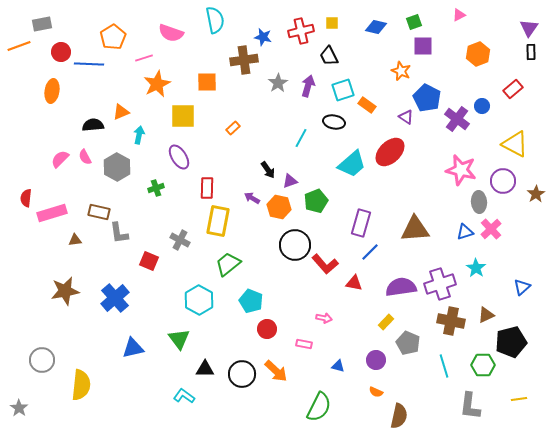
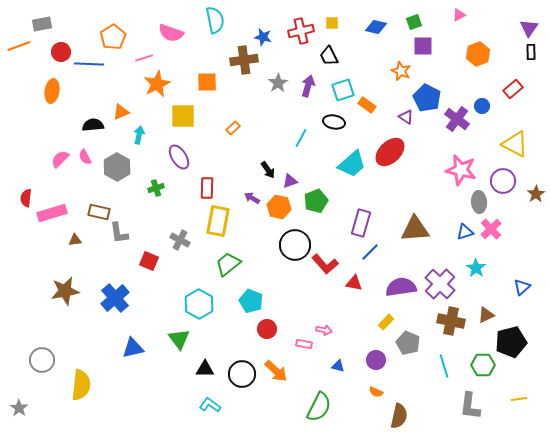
purple cross at (440, 284): rotated 28 degrees counterclockwise
cyan hexagon at (199, 300): moved 4 px down
pink arrow at (324, 318): moved 12 px down
cyan L-shape at (184, 396): moved 26 px right, 9 px down
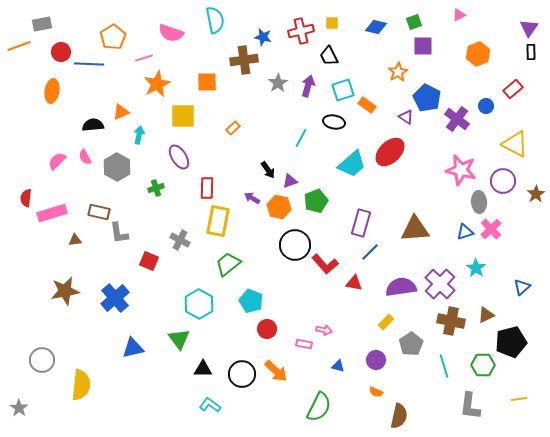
orange star at (401, 71): moved 3 px left, 1 px down; rotated 18 degrees clockwise
blue circle at (482, 106): moved 4 px right
pink semicircle at (60, 159): moved 3 px left, 2 px down
gray pentagon at (408, 343): moved 3 px right, 1 px down; rotated 15 degrees clockwise
black triangle at (205, 369): moved 2 px left
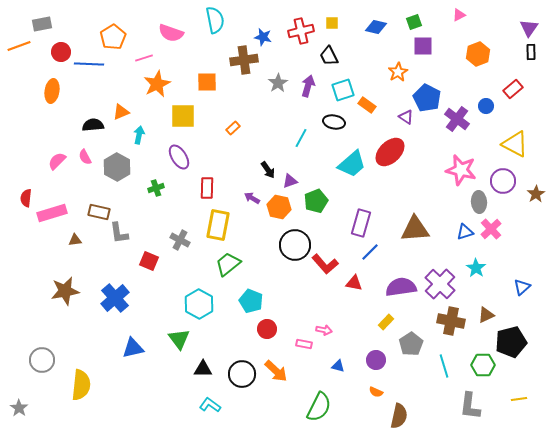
yellow rectangle at (218, 221): moved 4 px down
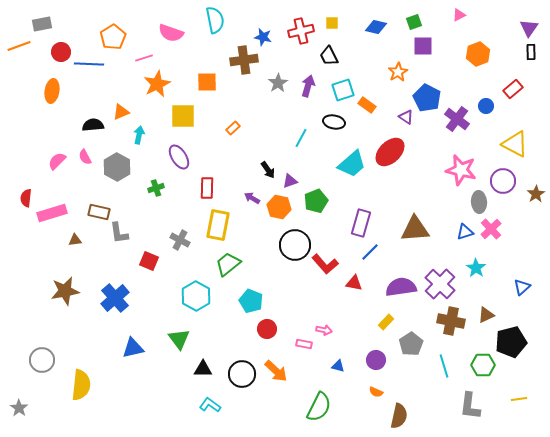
cyan hexagon at (199, 304): moved 3 px left, 8 px up
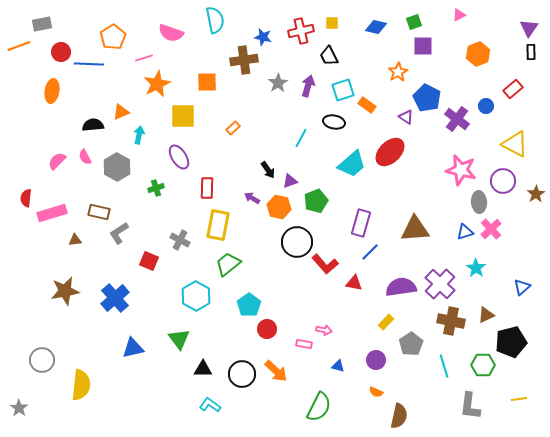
gray L-shape at (119, 233): rotated 65 degrees clockwise
black circle at (295, 245): moved 2 px right, 3 px up
cyan pentagon at (251, 301): moved 2 px left, 4 px down; rotated 15 degrees clockwise
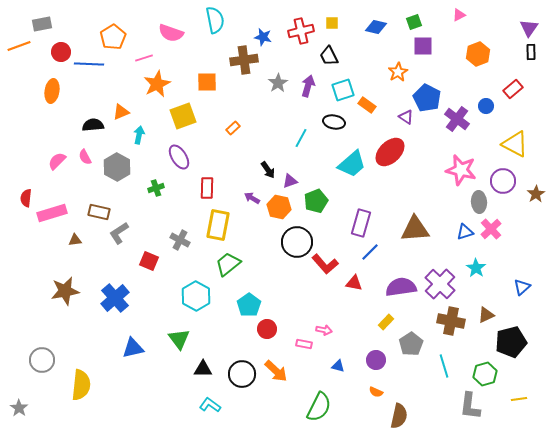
yellow square at (183, 116): rotated 20 degrees counterclockwise
green hexagon at (483, 365): moved 2 px right, 9 px down; rotated 15 degrees counterclockwise
